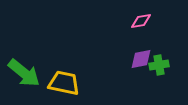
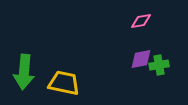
green arrow: moved 1 px up; rotated 56 degrees clockwise
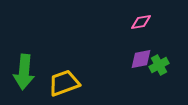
pink diamond: moved 1 px down
green cross: rotated 18 degrees counterclockwise
yellow trapezoid: rotated 32 degrees counterclockwise
